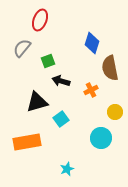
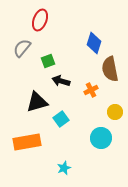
blue diamond: moved 2 px right
brown semicircle: moved 1 px down
cyan star: moved 3 px left, 1 px up
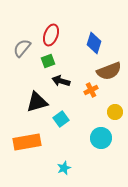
red ellipse: moved 11 px right, 15 px down
brown semicircle: moved 1 px left, 2 px down; rotated 100 degrees counterclockwise
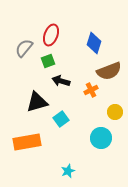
gray semicircle: moved 2 px right
cyan star: moved 4 px right, 3 px down
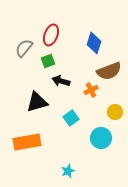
cyan square: moved 10 px right, 1 px up
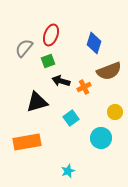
orange cross: moved 7 px left, 3 px up
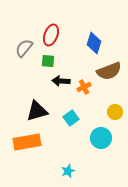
green square: rotated 24 degrees clockwise
black arrow: rotated 12 degrees counterclockwise
black triangle: moved 9 px down
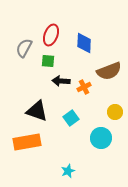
blue diamond: moved 10 px left; rotated 15 degrees counterclockwise
gray semicircle: rotated 12 degrees counterclockwise
black triangle: rotated 35 degrees clockwise
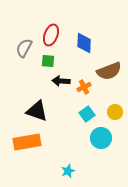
cyan square: moved 16 px right, 4 px up
